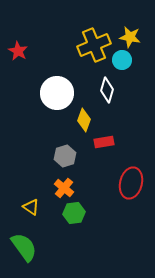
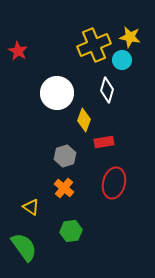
red ellipse: moved 17 px left
green hexagon: moved 3 px left, 18 px down
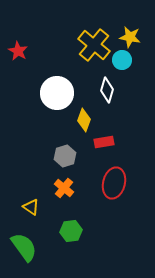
yellow cross: rotated 28 degrees counterclockwise
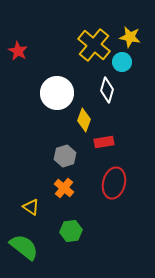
cyan circle: moved 2 px down
green semicircle: rotated 16 degrees counterclockwise
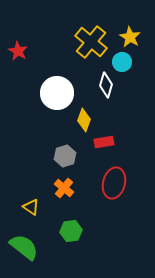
yellow star: rotated 20 degrees clockwise
yellow cross: moved 3 px left, 3 px up
white diamond: moved 1 px left, 5 px up
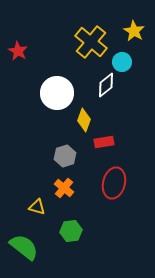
yellow star: moved 4 px right, 6 px up
white diamond: rotated 35 degrees clockwise
yellow triangle: moved 6 px right; rotated 18 degrees counterclockwise
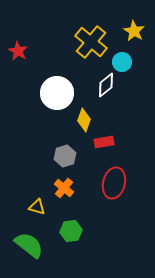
green semicircle: moved 5 px right, 2 px up
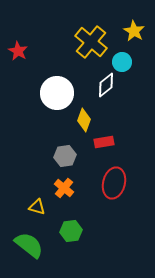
gray hexagon: rotated 10 degrees clockwise
